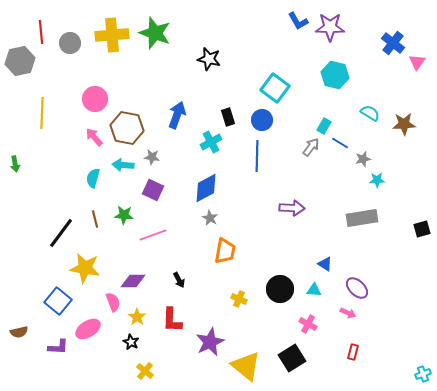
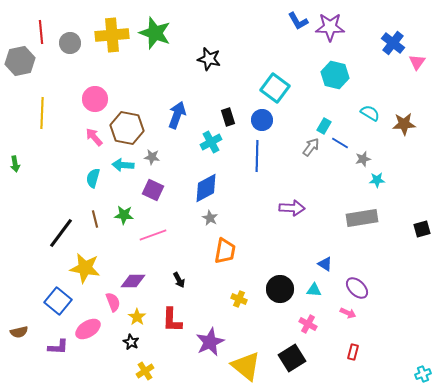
yellow cross at (145, 371): rotated 18 degrees clockwise
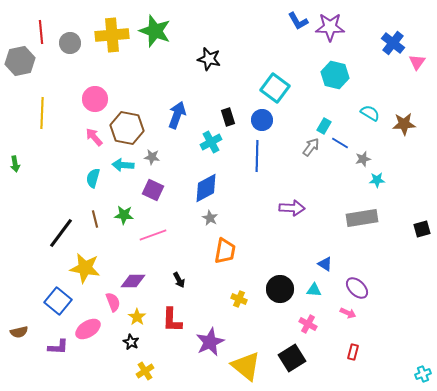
green star at (155, 33): moved 2 px up
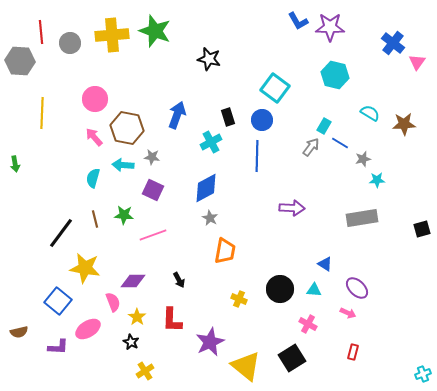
gray hexagon at (20, 61): rotated 16 degrees clockwise
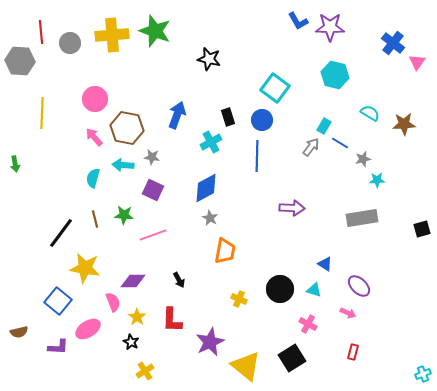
purple ellipse at (357, 288): moved 2 px right, 2 px up
cyan triangle at (314, 290): rotated 14 degrees clockwise
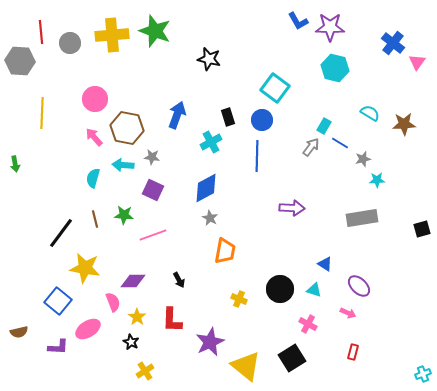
cyan hexagon at (335, 75): moved 7 px up
